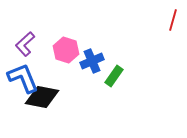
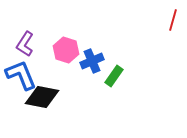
purple L-shape: rotated 15 degrees counterclockwise
blue L-shape: moved 2 px left, 3 px up
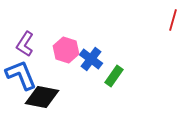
blue cross: moved 1 px left, 2 px up; rotated 30 degrees counterclockwise
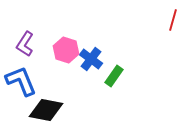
blue L-shape: moved 6 px down
black diamond: moved 4 px right, 13 px down
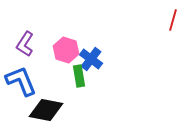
green rectangle: moved 35 px left; rotated 45 degrees counterclockwise
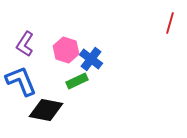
red line: moved 3 px left, 3 px down
green rectangle: moved 2 px left, 5 px down; rotated 75 degrees clockwise
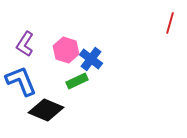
black diamond: rotated 12 degrees clockwise
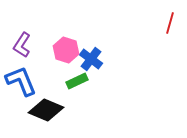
purple L-shape: moved 3 px left, 1 px down
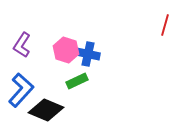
red line: moved 5 px left, 2 px down
blue cross: moved 3 px left, 5 px up; rotated 25 degrees counterclockwise
blue L-shape: moved 9 px down; rotated 64 degrees clockwise
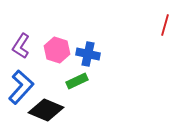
purple L-shape: moved 1 px left, 1 px down
pink hexagon: moved 9 px left
blue L-shape: moved 3 px up
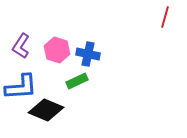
red line: moved 8 px up
blue L-shape: rotated 44 degrees clockwise
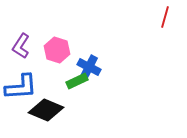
blue cross: moved 1 px right, 13 px down; rotated 15 degrees clockwise
